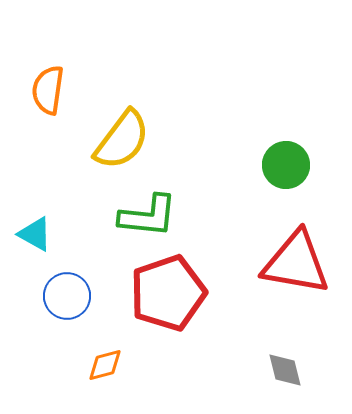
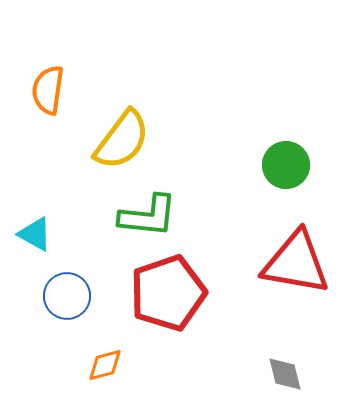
gray diamond: moved 4 px down
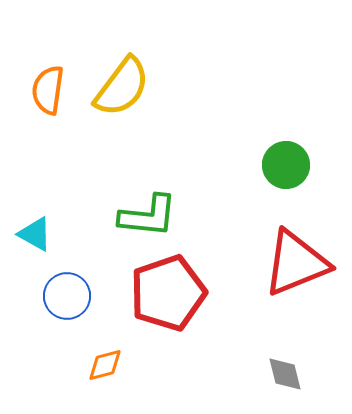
yellow semicircle: moved 53 px up
red triangle: rotated 32 degrees counterclockwise
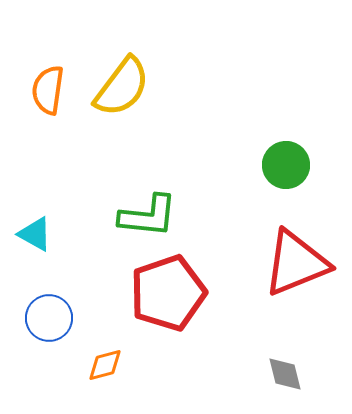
blue circle: moved 18 px left, 22 px down
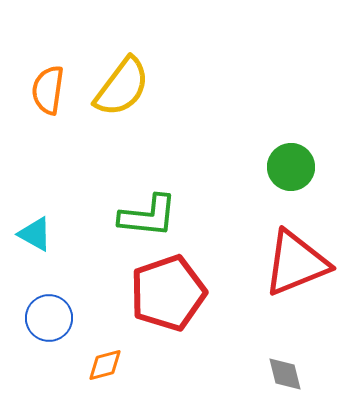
green circle: moved 5 px right, 2 px down
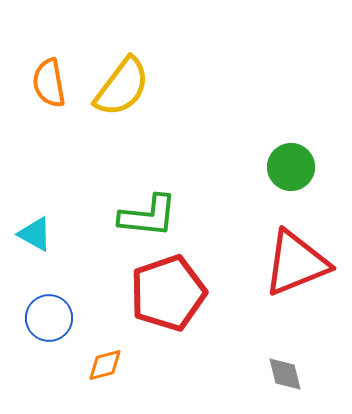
orange semicircle: moved 1 px right, 7 px up; rotated 18 degrees counterclockwise
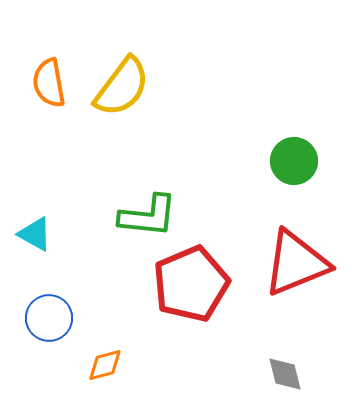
green circle: moved 3 px right, 6 px up
red pentagon: moved 23 px right, 9 px up; rotated 4 degrees counterclockwise
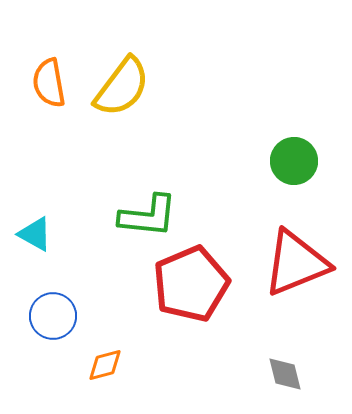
blue circle: moved 4 px right, 2 px up
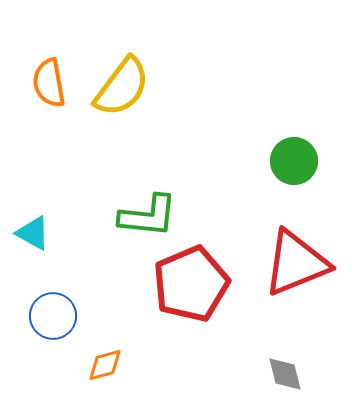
cyan triangle: moved 2 px left, 1 px up
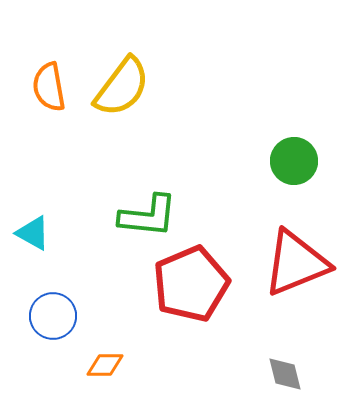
orange semicircle: moved 4 px down
orange diamond: rotated 15 degrees clockwise
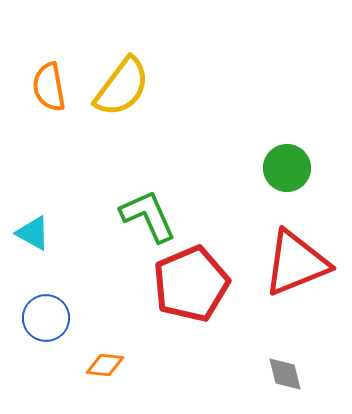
green circle: moved 7 px left, 7 px down
green L-shape: rotated 120 degrees counterclockwise
blue circle: moved 7 px left, 2 px down
orange diamond: rotated 6 degrees clockwise
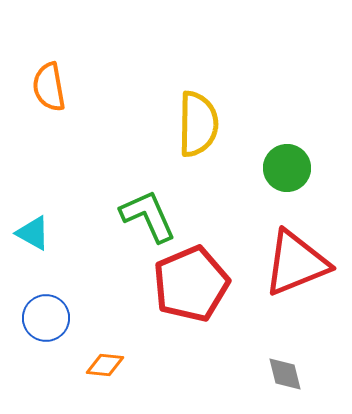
yellow semicircle: moved 76 px right, 37 px down; rotated 36 degrees counterclockwise
